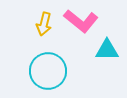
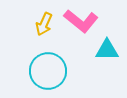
yellow arrow: rotated 10 degrees clockwise
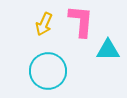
pink L-shape: rotated 124 degrees counterclockwise
cyan triangle: moved 1 px right
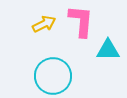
yellow arrow: rotated 140 degrees counterclockwise
cyan circle: moved 5 px right, 5 px down
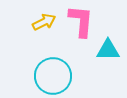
yellow arrow: moved 2 px up
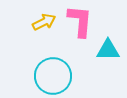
pink L-shape: moved 1 px left
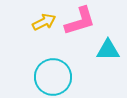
pink L-shape: rotated 68 degrees clockwise
cyan circle: moved 1 px down
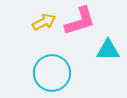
cyan circle: moved 1 px left, 4 px up
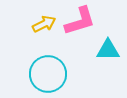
yellow arrow: moved 2 px down
cyan circle: moved 4 px left, 1 px down
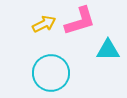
cyan circle: moved 3 px right, 1 px up
